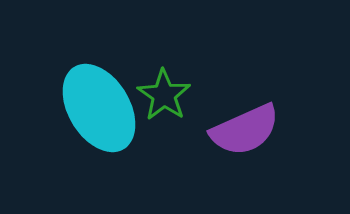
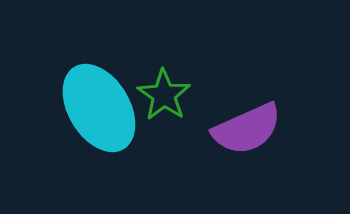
purple semicircle: moved 2 px right, 1 px up
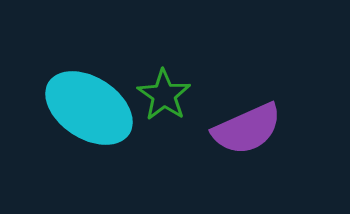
cyan ellipse: moved 10 px left; rotated 26 degrees counterclockwise
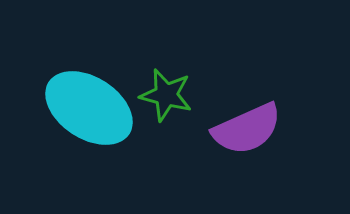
green star: moved 2 px right; rotated 20 degrees counterclockwise
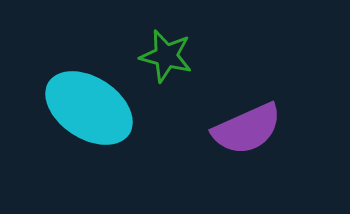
green star: moved 39 px up
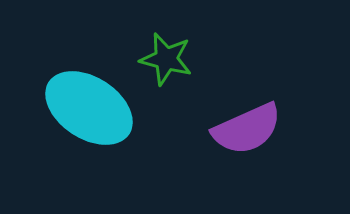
green star: moved 3 px down
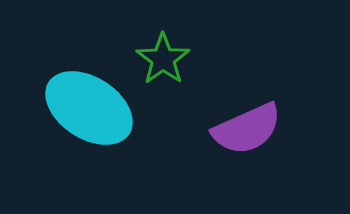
green star: moved 3 px left; rotated 22 degrees clockwise
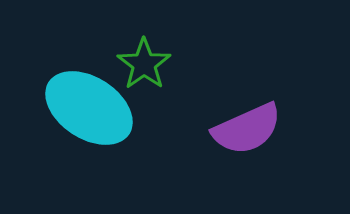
green star: moved 19 px left, 5 px down
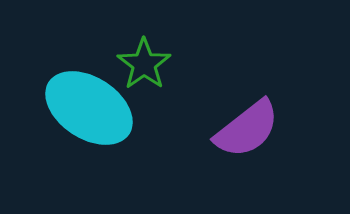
purple semicircle: rotated 14 degrees counterclockwise
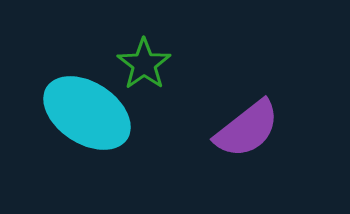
cyan ellipse: moved 2 px left, 5 px down
